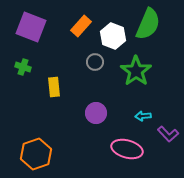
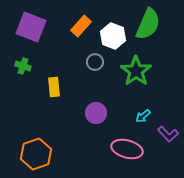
green cross: moved 1 px up
cyan arrow: rotated 35 degrees counterclockwise
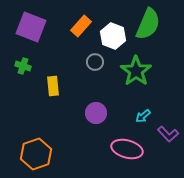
yellow rectangle: moved 1 px left, 1 px up
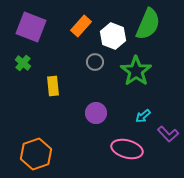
green cross: moved 3 px up; rotated 21 degrees clockwise
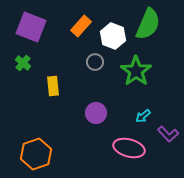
pink ellipse: moved 2 px right, 1 px up
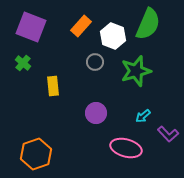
green star: rotated 20 degrees clockwise
pink ellipse: moved 3 px left
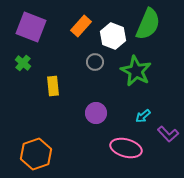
green star: rotated 28 degrees counterclockwise
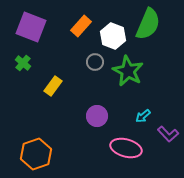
green star: moved 8 px left
yellow rectangle: rotated 42 degrees clockwise
purple circle: moved 1 px right, 3 px down
